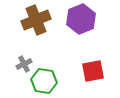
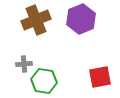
gray cross: rotated 21 degrees clockwise
red square: moved 7 px right, 6 px down
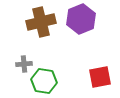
brown cross: moved 5 px right, 2 px down; rotated 8 degrees clockwise
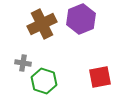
brown cross: moved 1 px right, 2 px down; rotated 12 degrees counterclockwise
gray cross: moved 1 px left, 1 px up; rotated 14 degrees clockwise
green hexagon: rotated 10 degrees clockwise
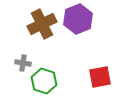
purple hexagon: moved 3 px left
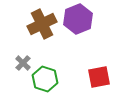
gray cross: rotated 35 degrees clockwise
red square: moved 1 px left
green hexagon: moved 1 px right, 2 px up
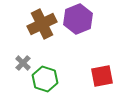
red square: moved 3 px right, 1 px up
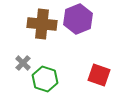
brown cross: rotated 32 degrees clockwise
red square: moved 3 px left, 1 px up; rotated 30 degrees clockwise
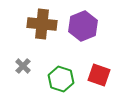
purple hexagon: moved 5 px right, 7 px down
gray cross: moved 3 px down
green hexagon: moved 16 px right
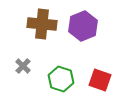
red square: moved 1 px right, 5 px down
